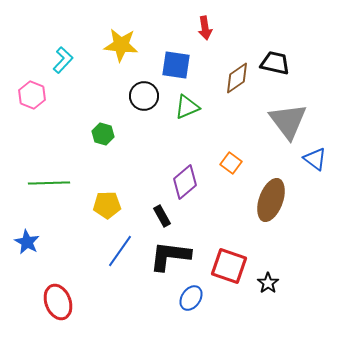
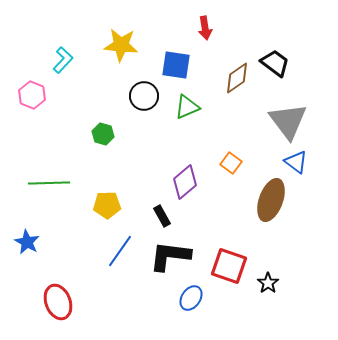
black trapezoid: rotated 24 degrees clockwise
blue triangle: moved 19 px left, 3 px down
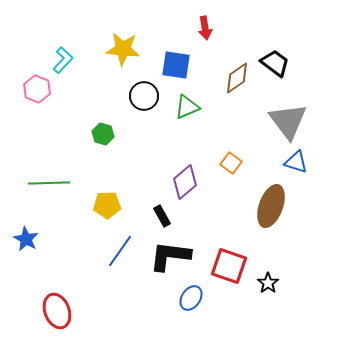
yellow star: moved 2 px right, 4 px down
pink hexagon: moved 5 px right, 6 px up
blue triangle: rotated 20 degrees counterclockwise
brown ellipse: moved 6 px down
blue star: moved 1 px left, 3 px up
red ellipse: moved 1 px left, 9 px down
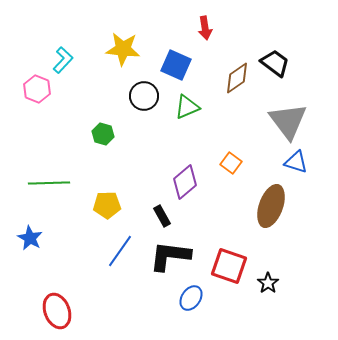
blue square: rotated 16 degrees clockwise
blue star: moved 4 px right, 1 px up
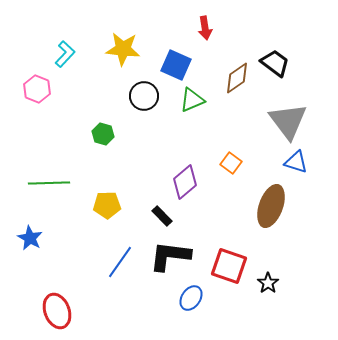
cyan L-shape: moved 2 px right, 6 px up
green triangle: moved 5 px right, 7 px up
black rectangle: rotated 15 degrees counterclockwise
blue line: moved 11 px down
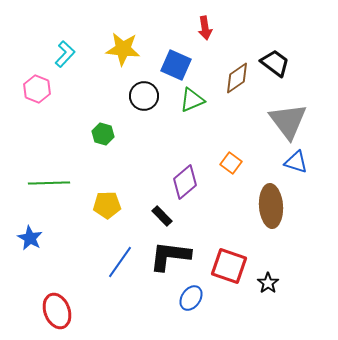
brown ellipse: rotated 24 degrees counterclockwise
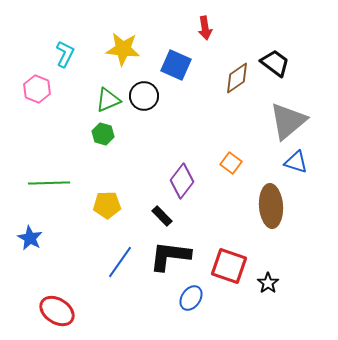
cyan L-shape: rotated 16 degrees counterclockwise
green triangle: moved 84 px left
gray triangle: rotated 27 degrees clockwise
purple diamond: moved 3 px left, 1 px up; rotated 12 degrees counterclockwise
red ellipse: rotated 36 degrees counterclockwise
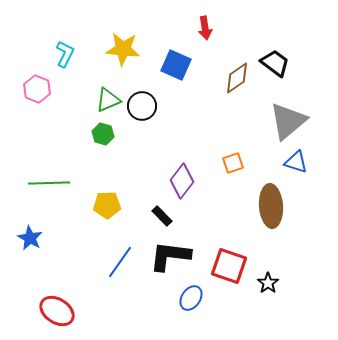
black circle: moved 2 px left, 10 px down
orange square: moved 2 px right; rotated 35 degrees clockwise
